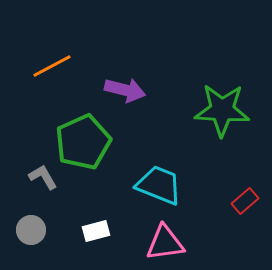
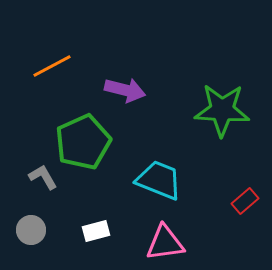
cyan trapezoid: moved 5 px up
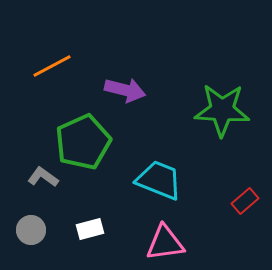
gray L-shape: rotated 24 degrees counterclockwise
white rectangle: moved 6 px left, 2 px up
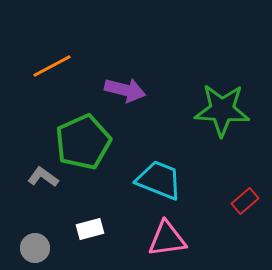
gray circle: moved 4 px right, 18 px down
pink triangle: moved 2 px right, 4 px up
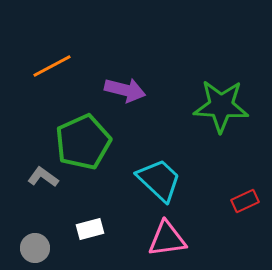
green star: moved 1 px left, 4 px up
cyan trapezoid: rotated 21 degrees clockwise
red rectangle: rotated 16 degrees clockwise
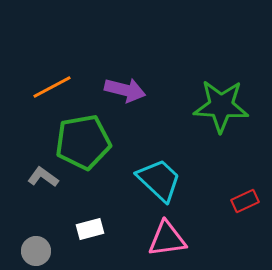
orange line: moved 21 px down
green pentagon: rotated 14 degrees clockwise
gray circle: moved 1 px right, 3 px down
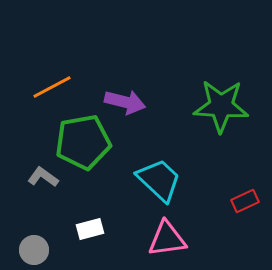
purple arrow: moved 12 px down
gray circle: moved 2 px left, 1 px up
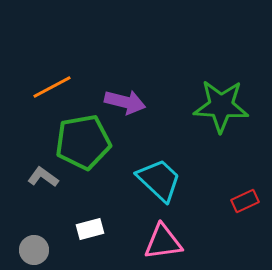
pink triangle: moved 4 px left, 3 px down
